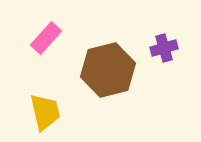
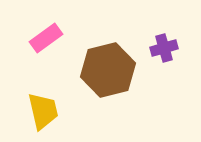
pink rectangle: rotated 12 degrees clockwise
yellow trapezoid: moved 2 px left, 1 px up
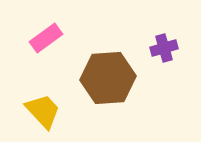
brown hexagon: moved 8 px down; rotated 10 degrees clockwise
yellow trapezoid: rotated 30 degrees counterclockwise
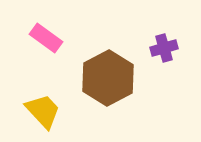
pink rectangle: rotated 72 degrees clockwise
brown hexagon: rotated 24 degrees counterclockwise
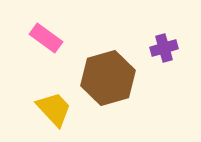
brown hexagon: rotated 12 degrees clockwise
yellow trapezoid: moved 11 px right, 2 px up
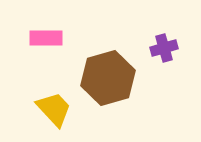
pink rectangle: rotated 36 degrees counterclockwise
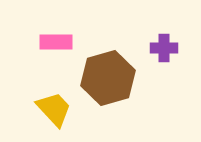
pink rectangle: moved 10 px right, 4 px down
purple cross: rotated 16 degrees clockwise
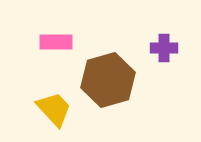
brown hexagon: moved 2 px down
